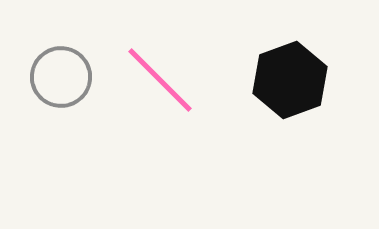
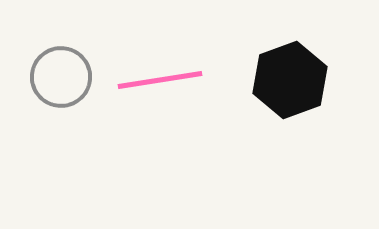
pink line: rotated 54 degrees counterclockwise
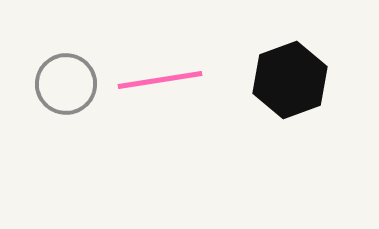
gray circle: moved 5 px right, 7 px down
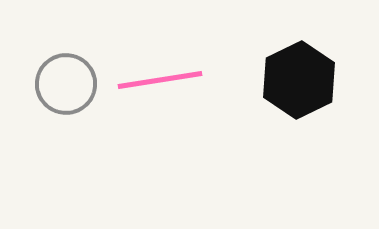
black hexagon: moved 9 px right; rotated 6 degrees counterclockwise
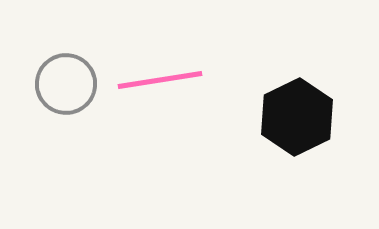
black hexagon: moved 2 px left, 37 px down
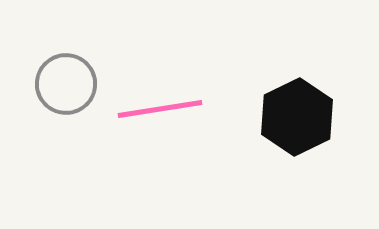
pink line: moved 29 px down
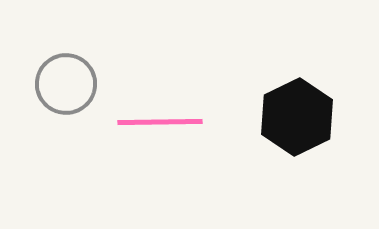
pink line: moved 13 px down; rotated 8 degrees clockwise
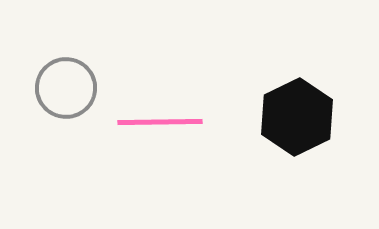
gray circle: moved 4 px down
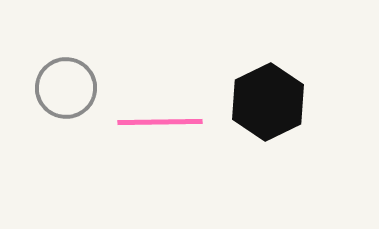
black hexagon: moved 29 px left, 15 px up
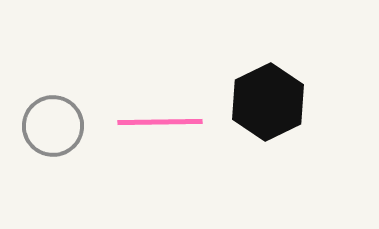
gray circle: moved 13 px left, 38 px down
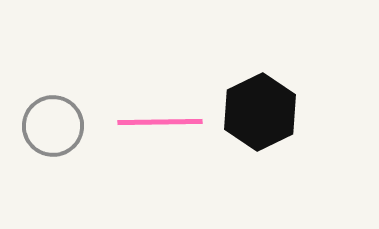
black hexagon: moved 8 px left, 10 px down
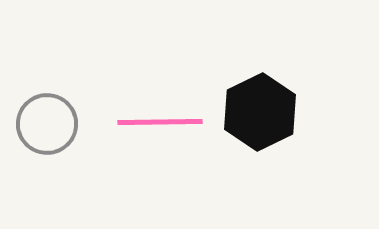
gray circle: moved 6 px left, 2 px up
